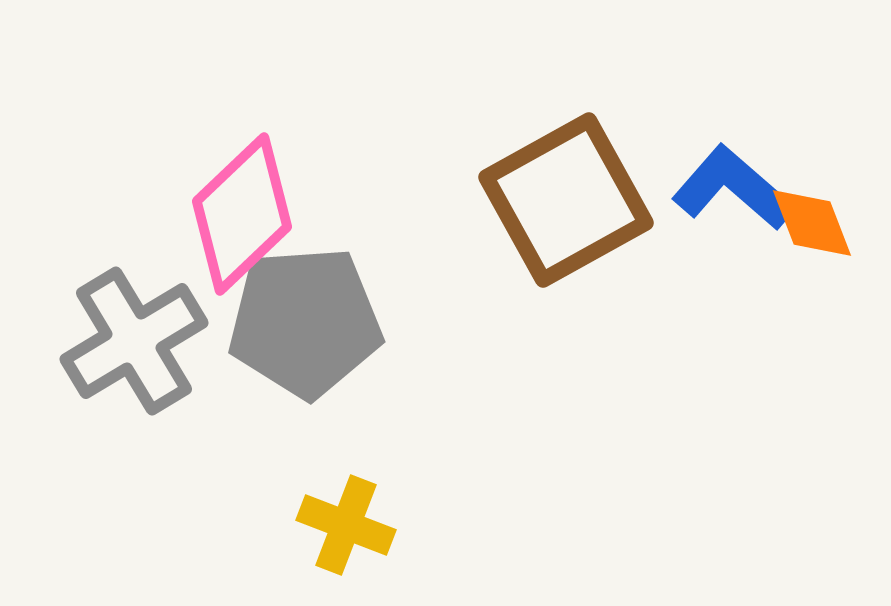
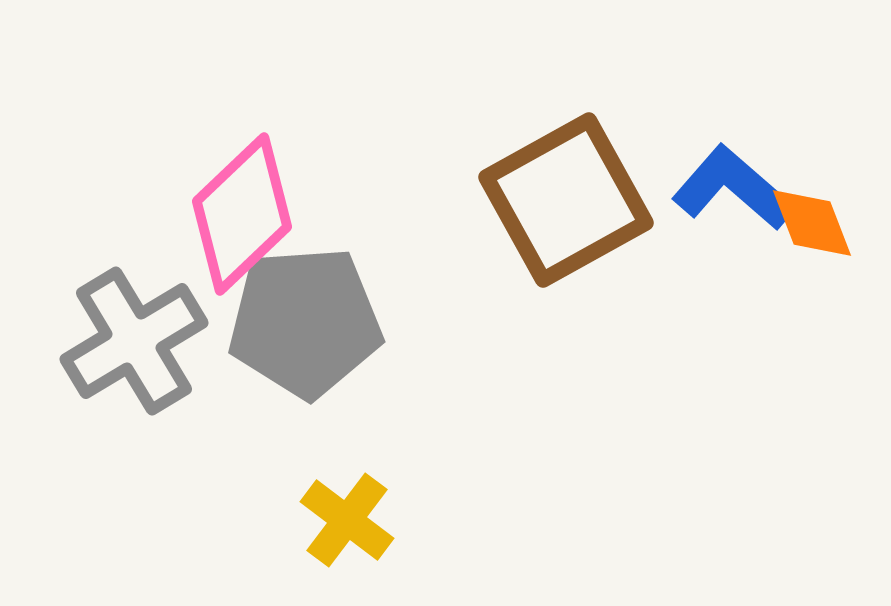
yellow cross: moved 1 px right, 5 px up; rotated 16 degrees clockwise
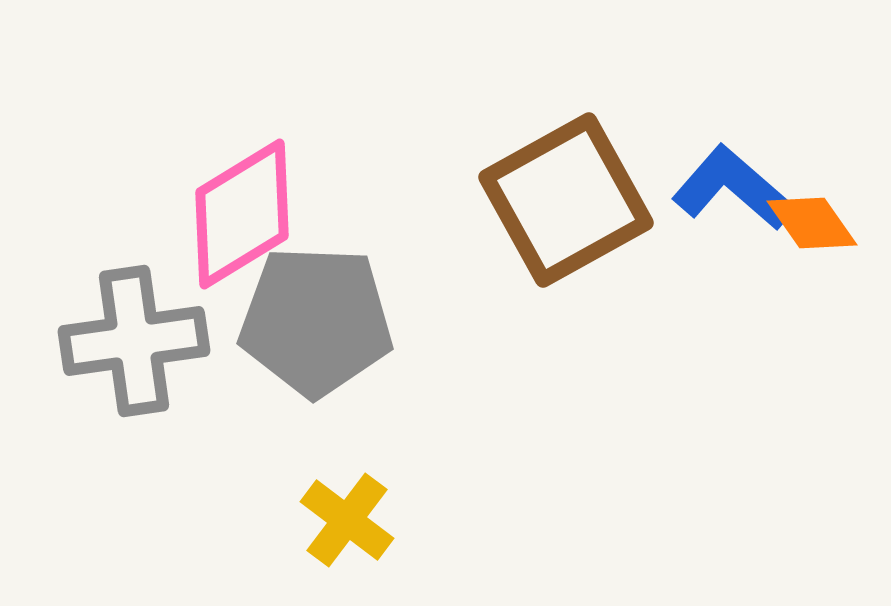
pink diamond: rotated 12 degrees clockwise
orange diamond: rotated 14 degrees counterclockwise
gray pentagon: moved 11 px right, 1 px up; rotated 6 degrees clockwise
gray cross: rotated 23 degrees clockwise
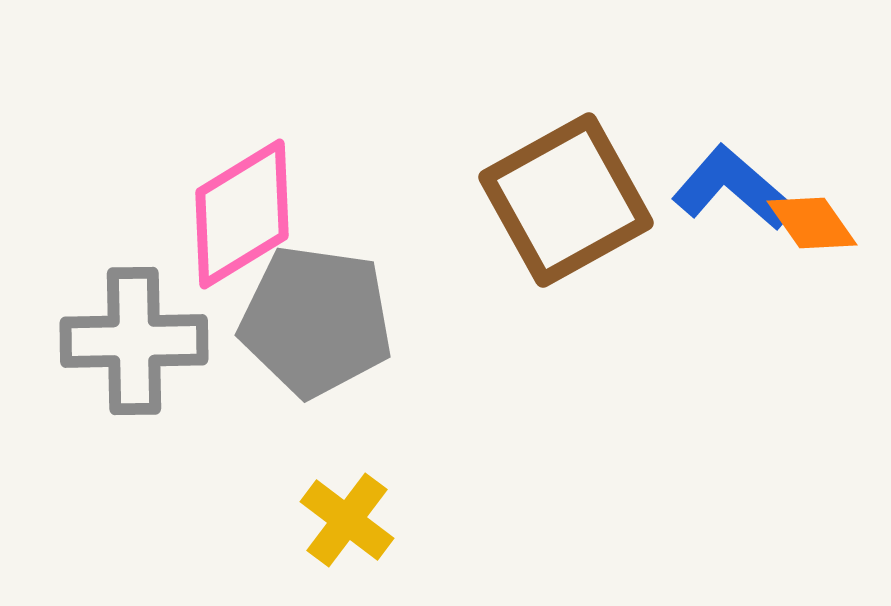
gray pentagon: rotated 6 degrees clockwise
gray cross: rotated 7 degrees clockwise
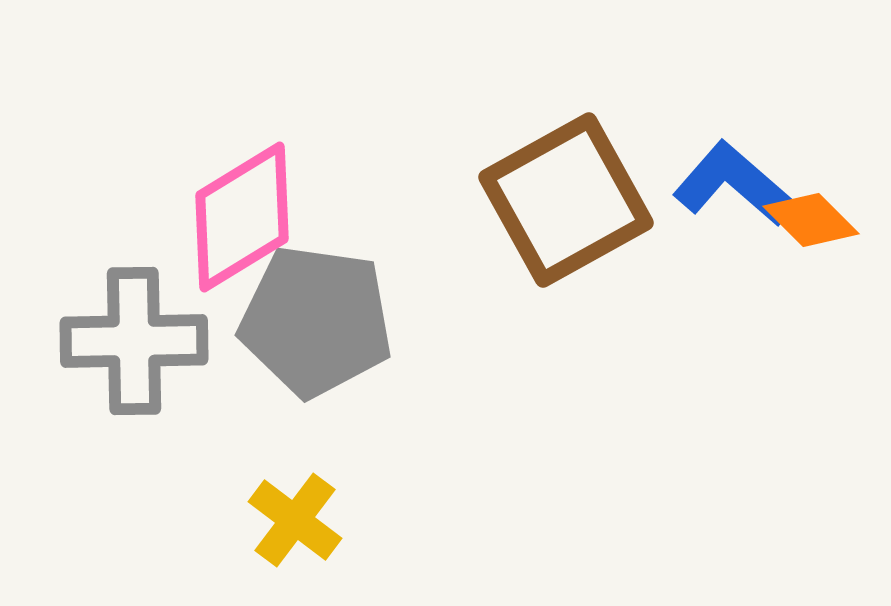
blue L-shape: moved 1 px right, 4 px up
pink diamond: moved 3 px down
orange diamond: moved 1 px left, 3 px up; rotated 10 degrees counterclockwise
yellow cross: moved 52 px left
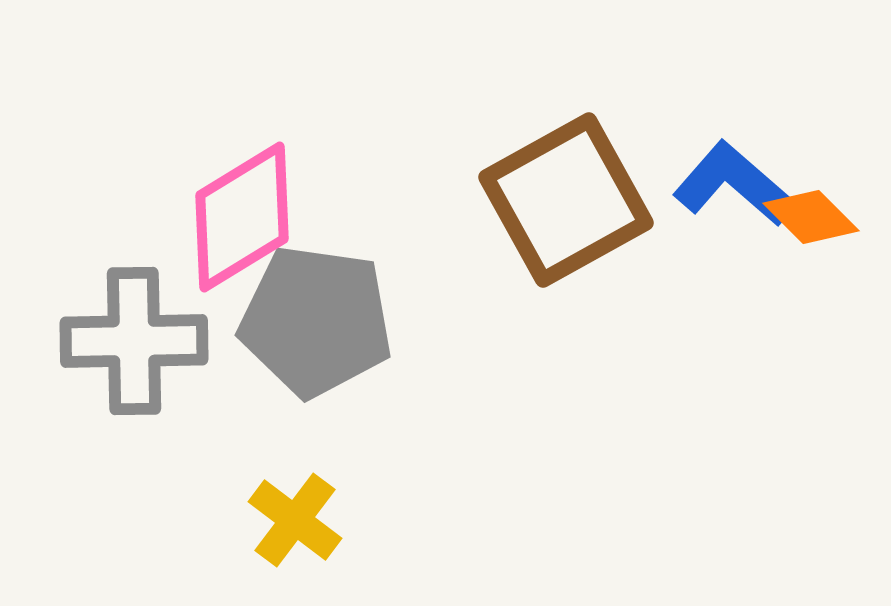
orange diamond: moved 3 px up
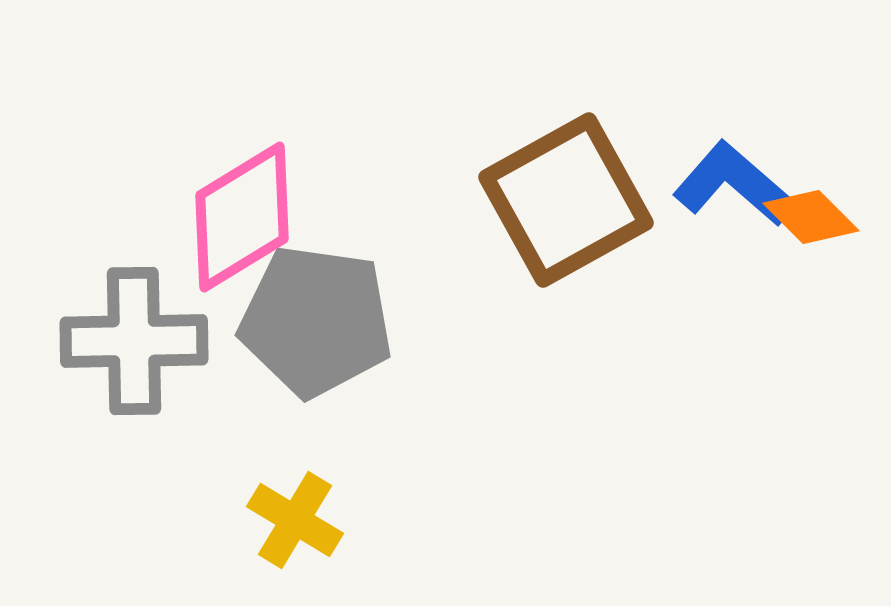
yellow cross: rotated 6 degrees counterclockwise
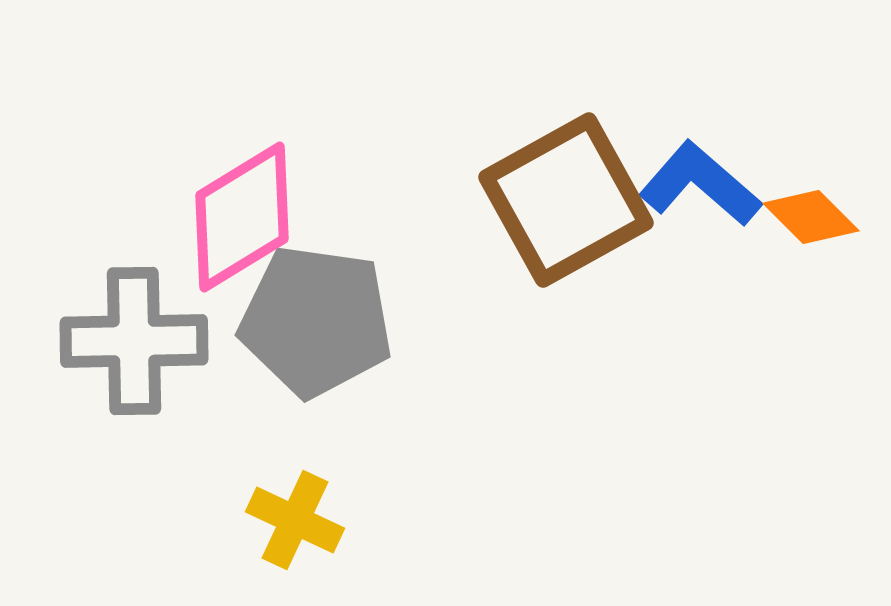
blue L-shape: moved 34 px left
yellow cross: rotated 6 degrees counterclockwise
